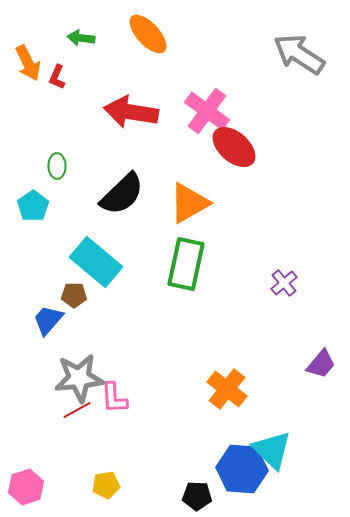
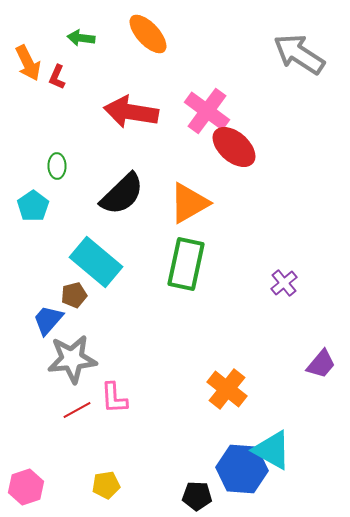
brown pentagon: rotated 15 degrees counterclockwise
gray star: moved 7 px left, 19 px up
cyan triangle: rotated 15 degrees counterclockwise
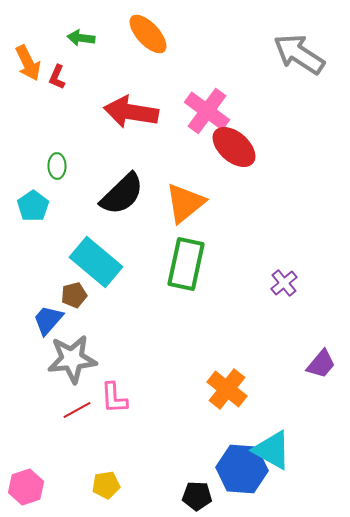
orange triangle: moved 4 px left; rotated 9 degrees counterclockwise
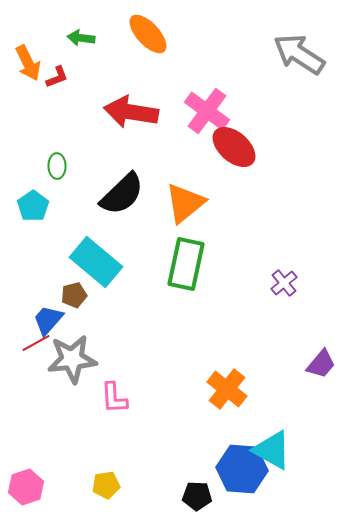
red L-shape: rotated 135 degrees counterclockwise
red line: moved 41 px left, 67 px up
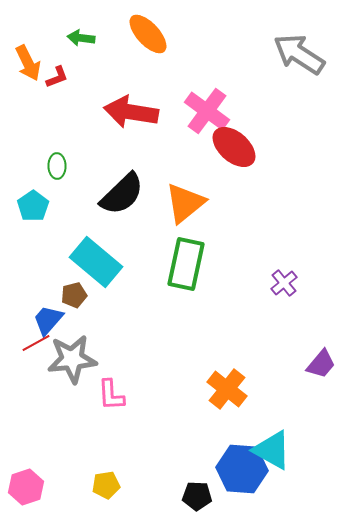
pink L-shape: moved 3 px left, 3 px up
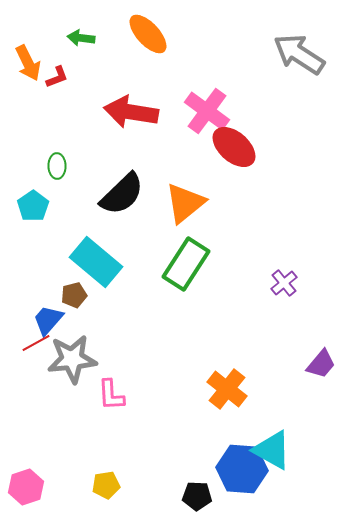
green rectangle: rotated 21 degrees clockwise
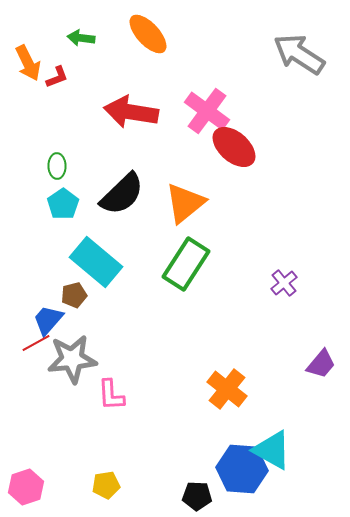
cyan pentagon: moved 30 px right, 2 px up
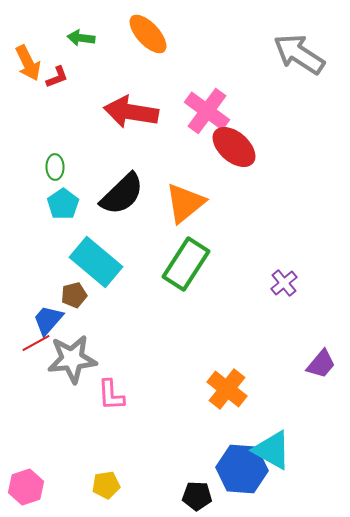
green ellipse: moved 2 px left, 1 px down
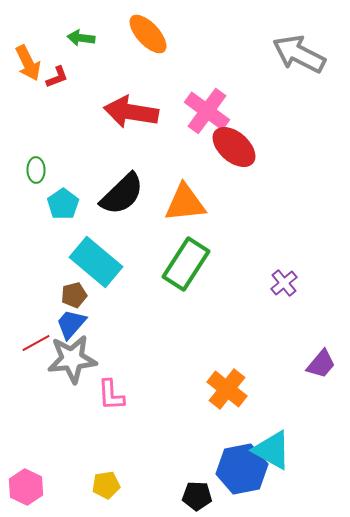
gray arrow: rotated 6 degrees counterclockwise
green ellipse: moved 19 px left, 3 px down
orange triangle: rotated 33 degrees clockwise
blue trapezoid: moved 23 px right, 4 px down
blue hexagon: rotated 15 degrees counterclockwise
pink hexagon: rotated 16 degrees counterclockwise
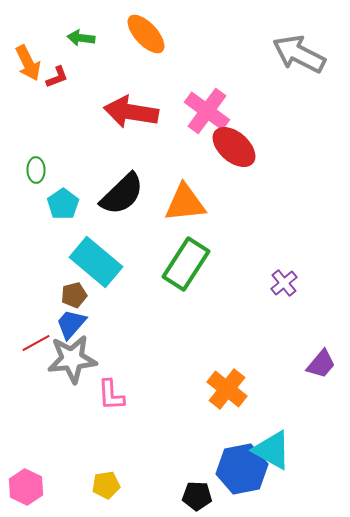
orange ellipse: moved 2 px left
